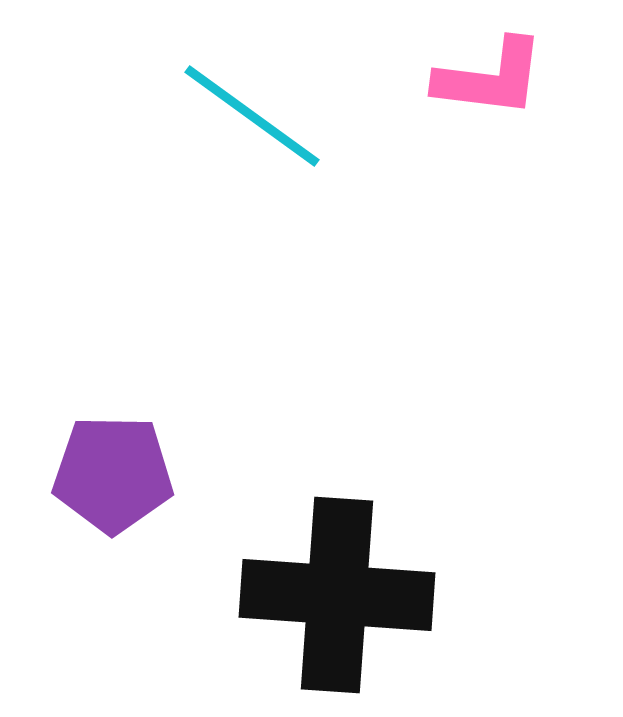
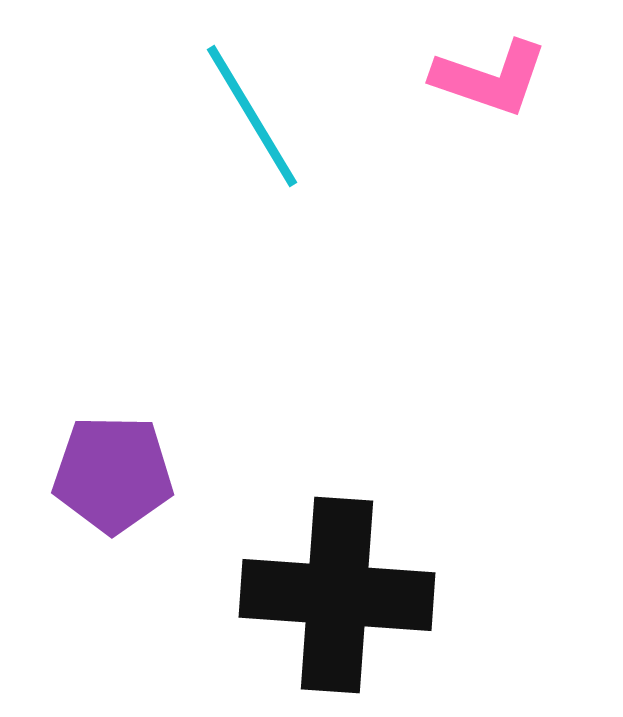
pink L-shape: rotated 12 degrees clockwise
cyan line: rotated 23 degrees clockwise
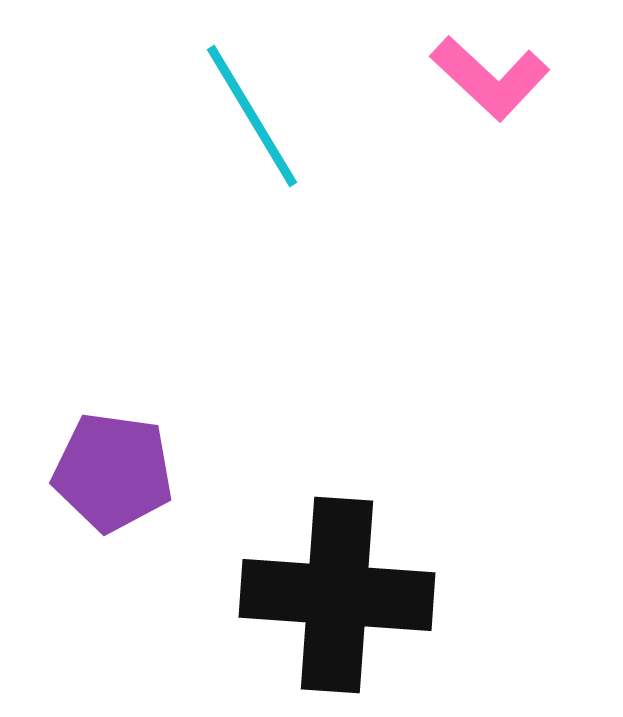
pink L-shape: rotated 24 degrees clockwise
purple pentagon: moved 2 px up; rotated 7 degrees clockwise
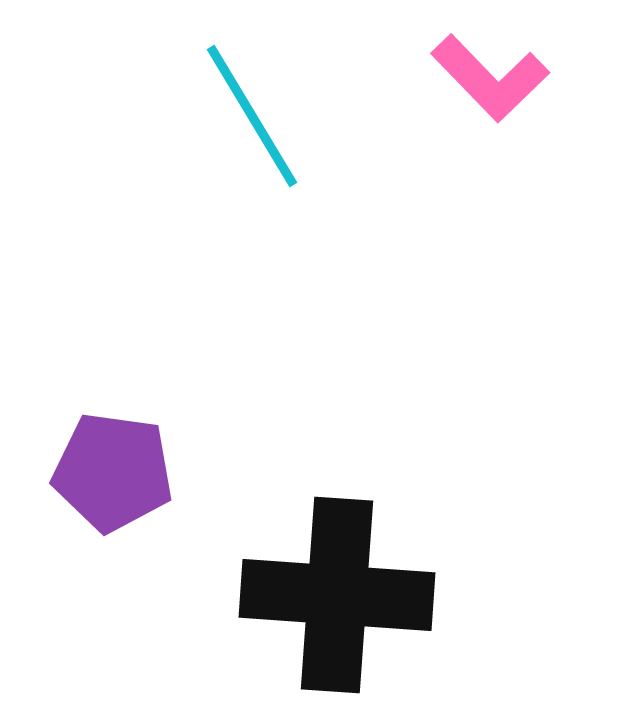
pink L-shape: rotated 3 degrees clockwise
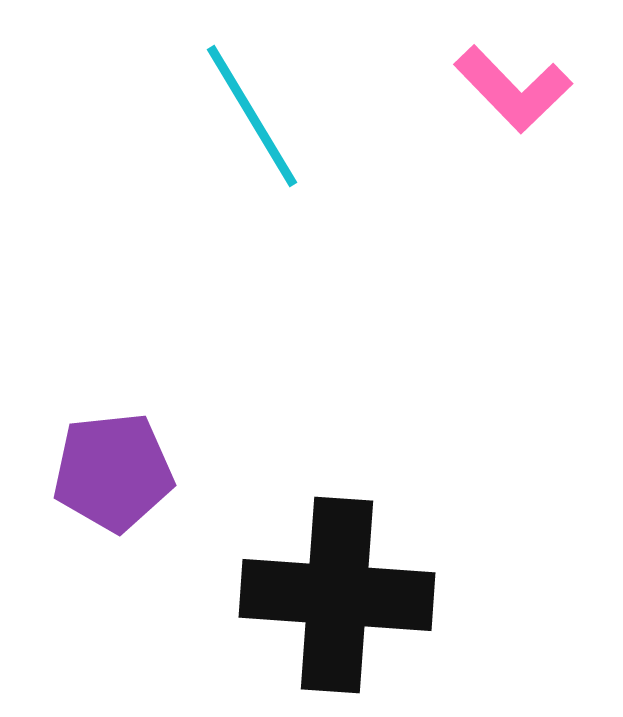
pink L-shape: moved 23 px right, 11 px down
purple pentagon: rotated 14 degrees counterclockwise
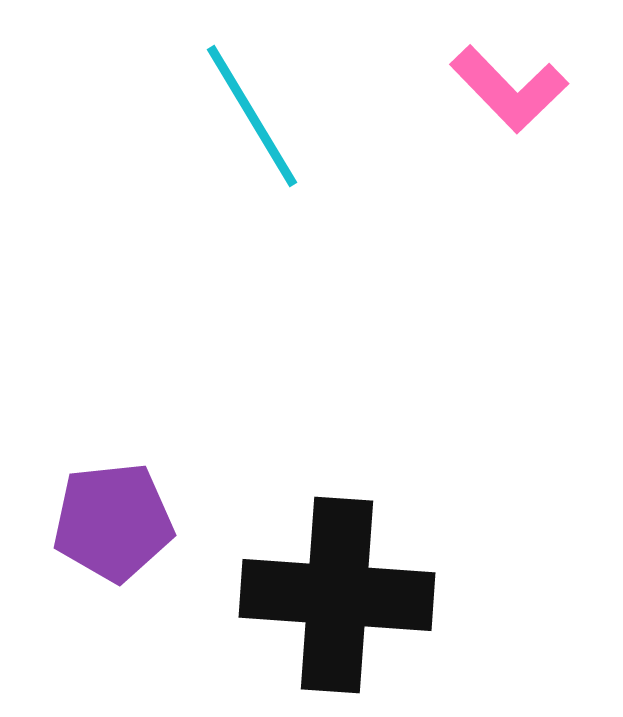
pink L-shape: moved 4 px left
purple pentagon: moved 50 px down
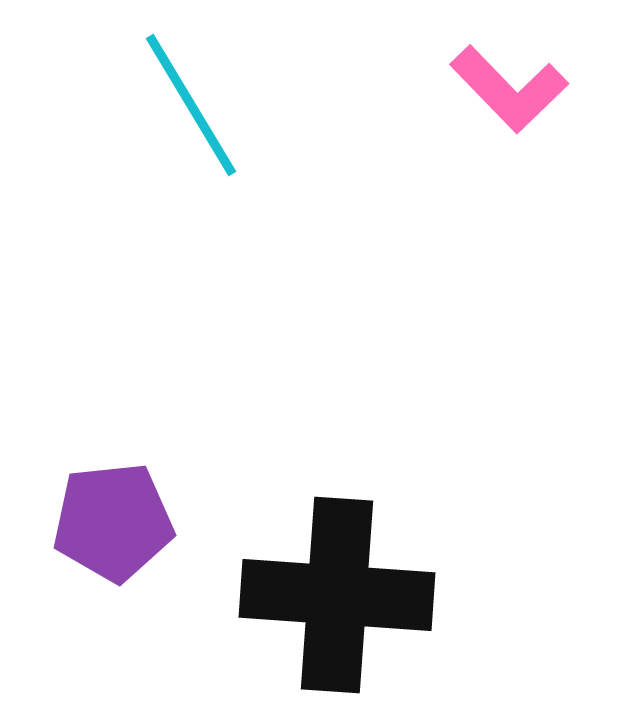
cyan line: moved 61 px left, 11 px up
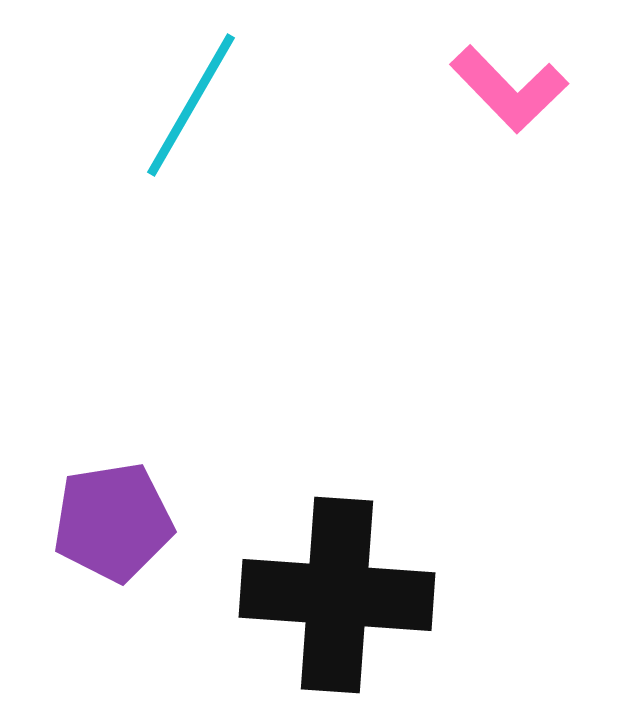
cyan line: rotated 61 degrees clockwise
purple pentagon: rotated 3 degrees counterclockwise
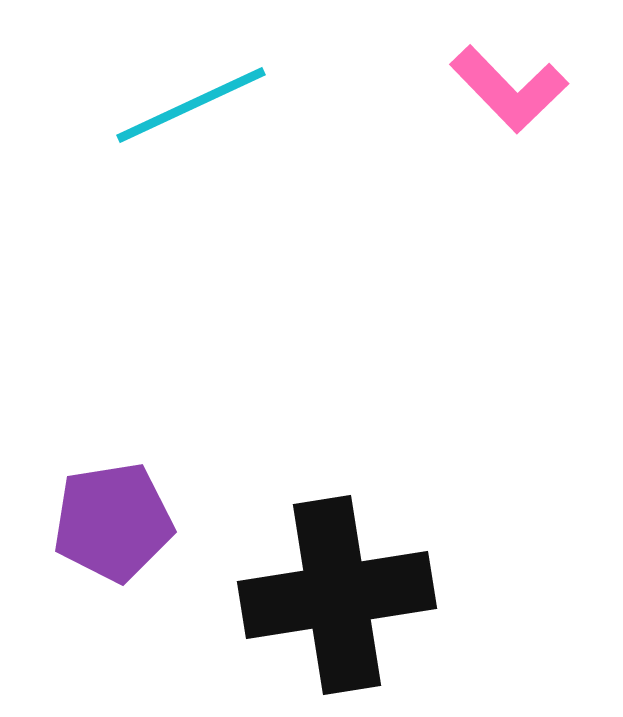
cyan line: rotated 35 degrees clockwise
black cross: rotated 13 degrees counterclockwise
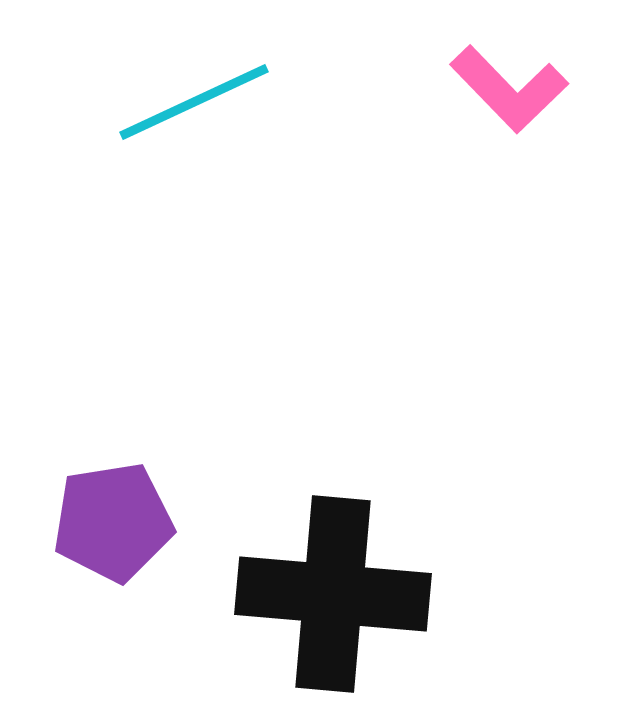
cyan line: moved 3 px right, 3 px up
black cross: moved 4 px left, 1 px up; rotated 14 degrees clockwise
